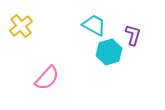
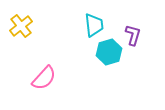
cyan trapezoid: rotated 55 degrees clockwise
pink semicircle: moved 3 px left
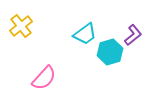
cyan trapezoid: moved 9 px left, 9 px down; rotated 60 degrees clockwise
purple L-shape: rotated 35 degrees clockwise
cyan hexagon: moved 1 px right
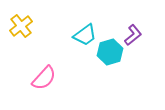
cyan trapezoid: moved 1 px down
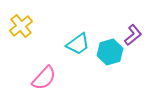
cyan trapezoid: moved 7 px left, 9 px down
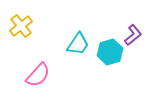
cyan trapezoid: rotated 20 degrees counterclockwise
pink semicircle: moved 6 px left, 3 px up
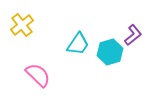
yellow cross: moved 1 px right, 1 px up
pink semicircle: rotated 88 degrees counterclockwise
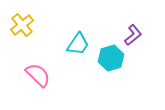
cyan hexagon: moved 1 px right, 6 px down
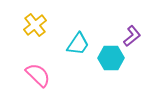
yellow cross: moved 13 px right
purple L-shape: moved 1 px left, 1 px down
cyan hexagon: rotated 15 degrees clockwise
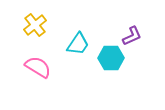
purple L-shape: rotated 15 degrees clockwise
pink semicircle: moved 8 px up; rotated 12 degrees counterclockwise
